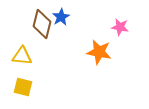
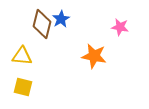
blue star: moved 2 px down
orange star: moved 5 px left, 4 px down
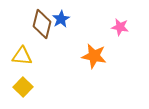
yellow square: rotated 30 degrees clockwise
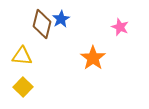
pink star: rotated 12 degrees clockwise
orange star: moved 1 px left, 2 px down; rotated 25 degrees clockwise
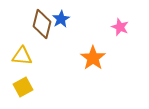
yellow square: rotated 18 degrees clockwise
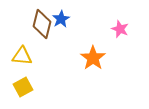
pink star: moved 2 px down
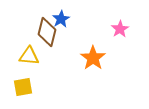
brown diamond: moved 5 px right, 8 px down
pink star: rotated 18 degrees clockwise
yellow triangle: moved 7 px right
yellow square: rotated 18 degrees clockwise
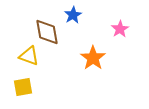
blue star: moved 12 px right, 4 px up
brown diamond: rotated 24 degrees counterclockwise
yellow triangle: rotated 15 degrees clockwise
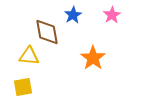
pink star: moved 8 px left, 14 px up
yellow triangle: rotated 15 degrees counterclockwise
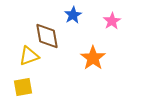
pink star: moved 6 px down
brown diamond: moved 4 px down
yellow triangle: rotated 25 degrees counterclockwise
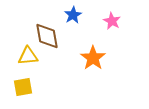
pink star: rotated 12 degrees counterclockwise
yellow triangle: moved 1 px left; rotated 15 degrees clockwise
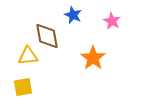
blue star: rotated 18 degrees counterclockwise
